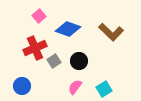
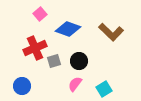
pink square: moved 1 px right, 2 px up
gray square: rotated 16 degrees clockwise
pink semicircle: moved 3 px up
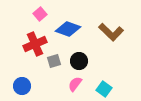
red cross: moved 4 px up
cyan square: rotated 21 degrees counterclockwise
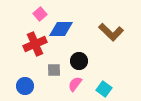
blue diamond: moved 7 px left; rotated 20 degrees counterclockwise
gray square: moved 9 px down; rotated 16 degrees clockwise
blue circle: moved 3 px right
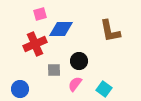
pink square: rotated 24 degrees clockwise
brown L-shape: moved 1 px left, 1 px up; rotated 35 degrees clockwise
blue circle: moved 5 px left, 3 px down
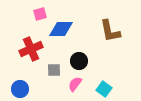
red cross: moved 4 px left, 5 px down
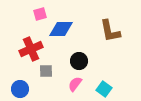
gray square: moved 8 px left, 1 px down
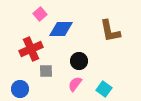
pink square: rotated 24 degrees counterclockwise
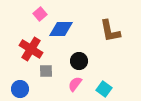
red cross: rotated 35 degrees counterclockwise
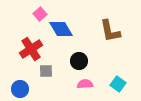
blue diamond: rotated 60 degrees clockwise
red cross: rotated 25 degrees clockwise
pink semicircle: moved 10 px right; rotated 49 degrees clockwise
cyan square: moved 14 px right, 5 px up
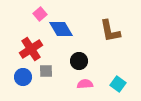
blue circle: moved 3 px right, 12 px up
